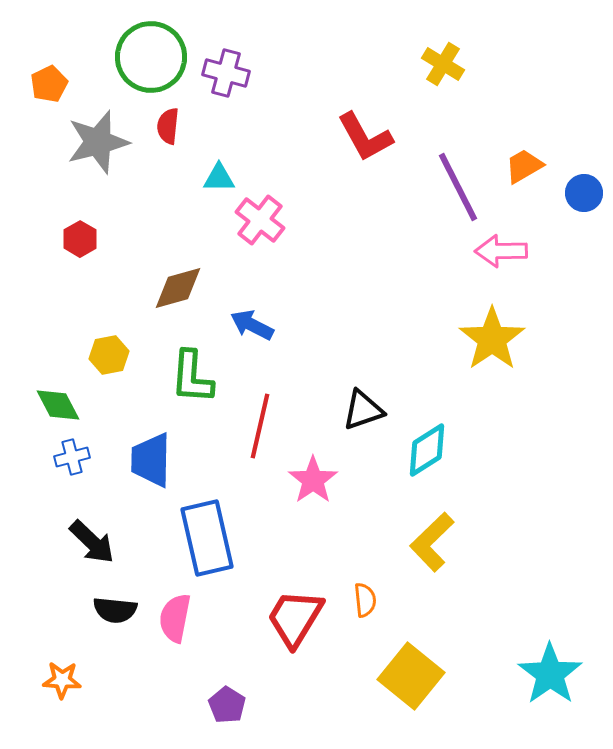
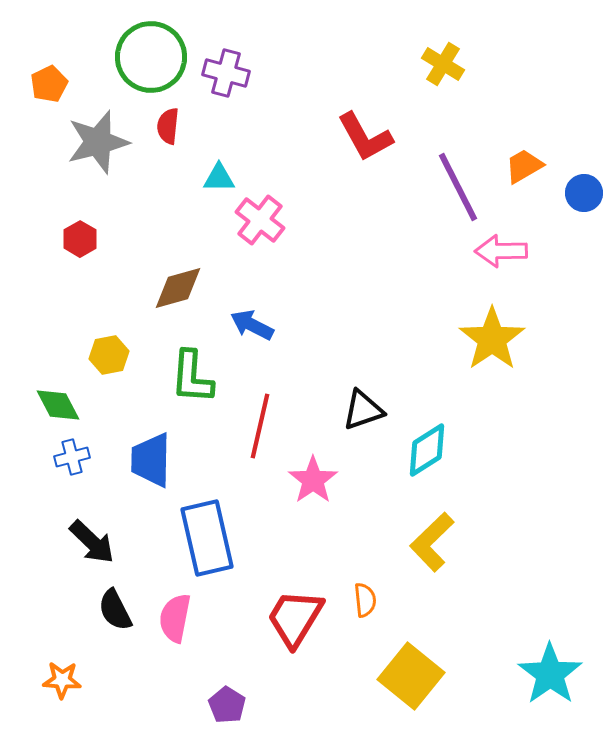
black semicircle: rotated 57 degrees clockwise
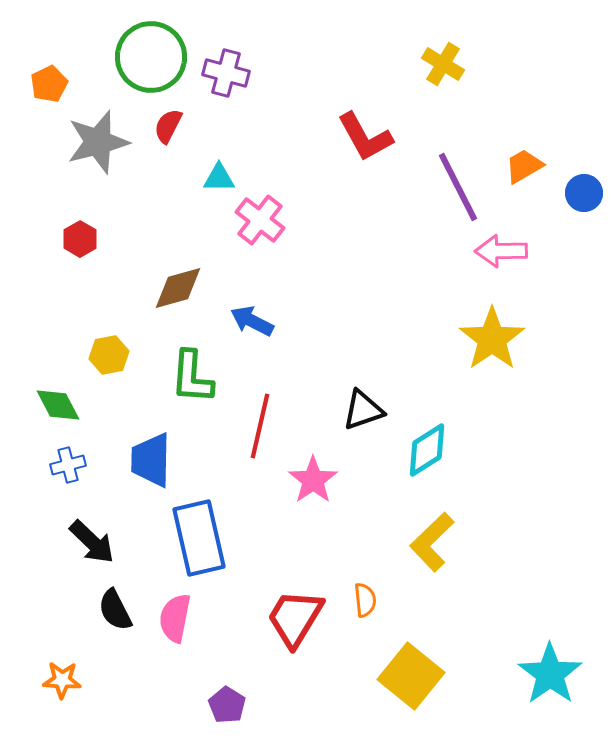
red semicircle: rotated 21 degrees clockwise
blue arrow: moved 4 px up
blue cross: moved 4 px left, 8 px down
blue rectangle: moved 8 px left
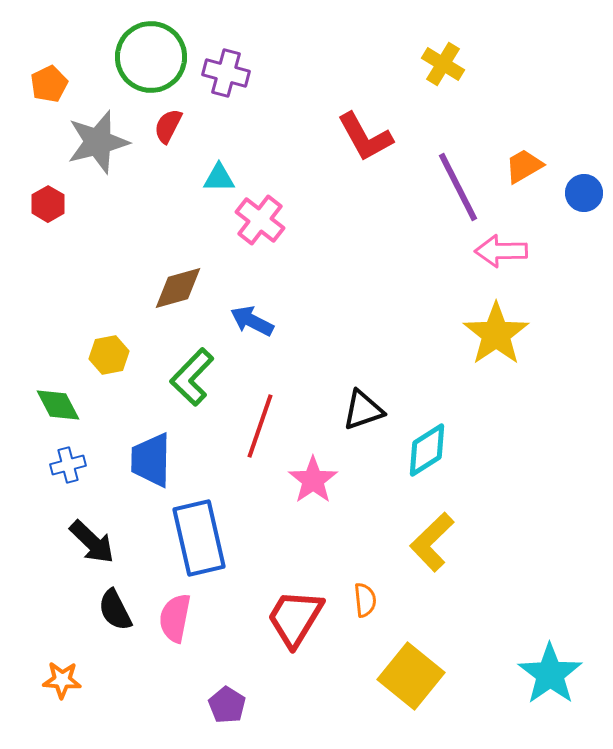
red hexagon: moved 32 px left, 35 px up
yellow star: moved 4 px right, 5 px up
green L-shape: rotated 40 degrees clockwise
red line: rotated 6 degrees clockwise
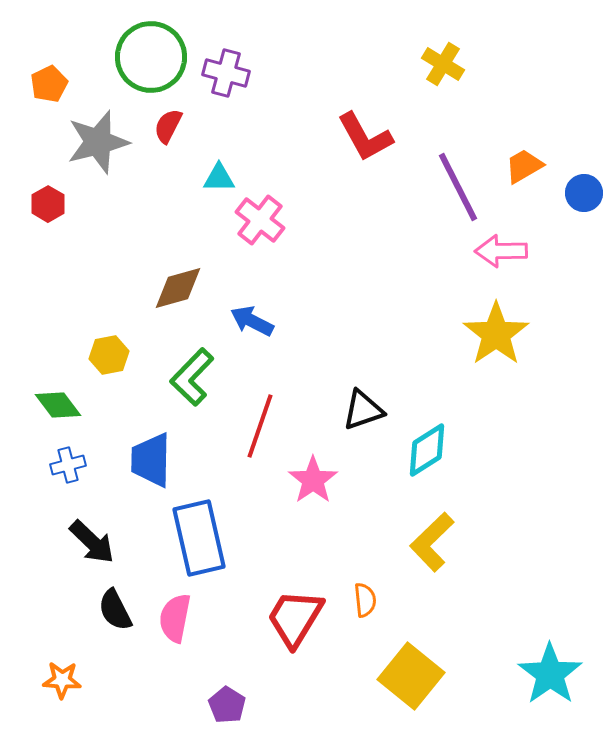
green diamond: rotated 9 degrees counterclockwise
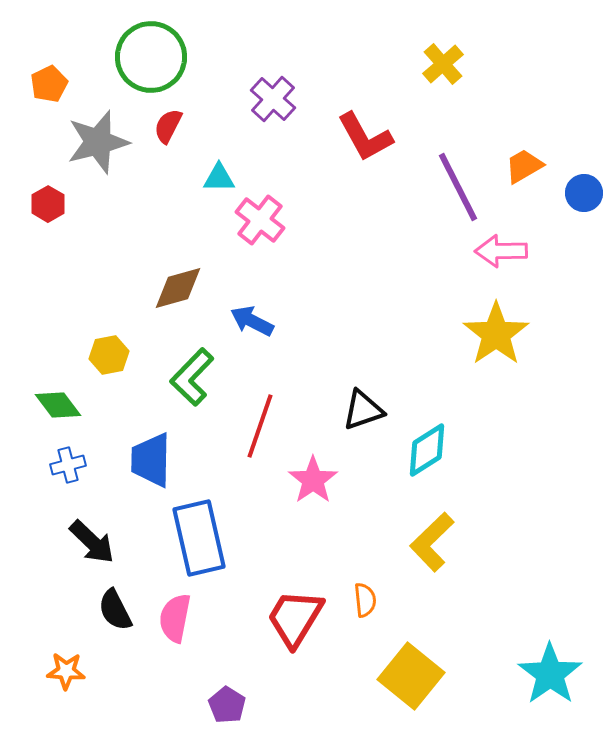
yellow cross: rotated 18 degrees clockwise
purple cross: moved 47 px right, 26 px down; rotated 27 degrees clockwise
orange star: moved 4 px right, 9 px up
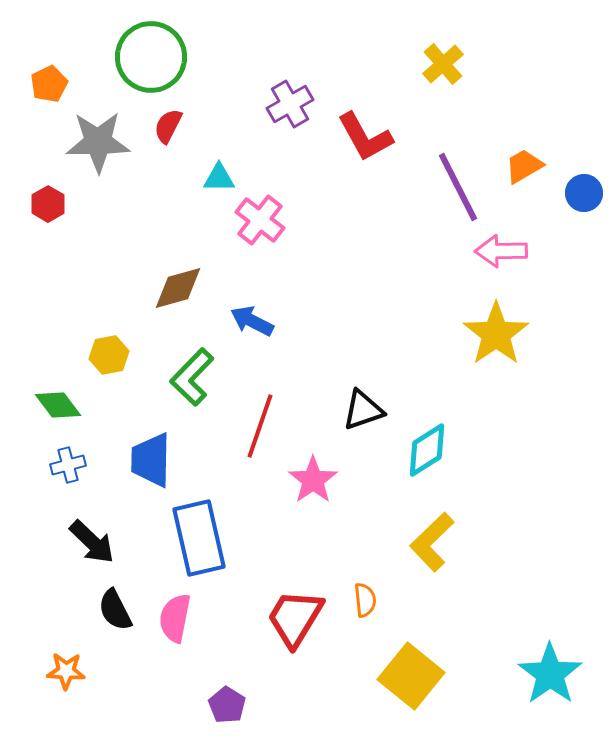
purple cross: moved 17 px right, 5 px down; rotated 18 degrees clockwise
gray star: rotated 14 degrees clockwise
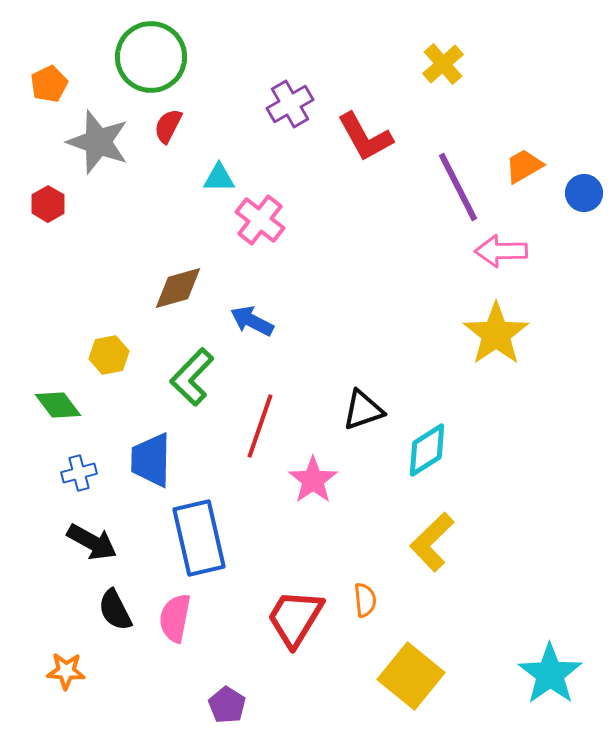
gray star: rotated 20 degrees clockwise
blue cross: moved 11 px right, 8 px down
black arrow: rotated 15 degrees counterclockwise
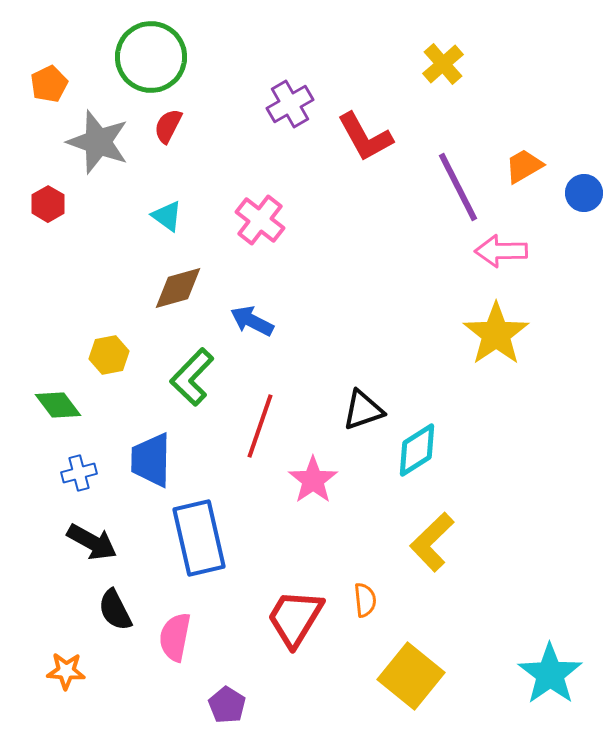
cyan triangle: moved 52 px left, 38 px down; rotated 36 degrees clockwise
cyan diamond: moved 10 px left
pink semicircle: moved 19 px down
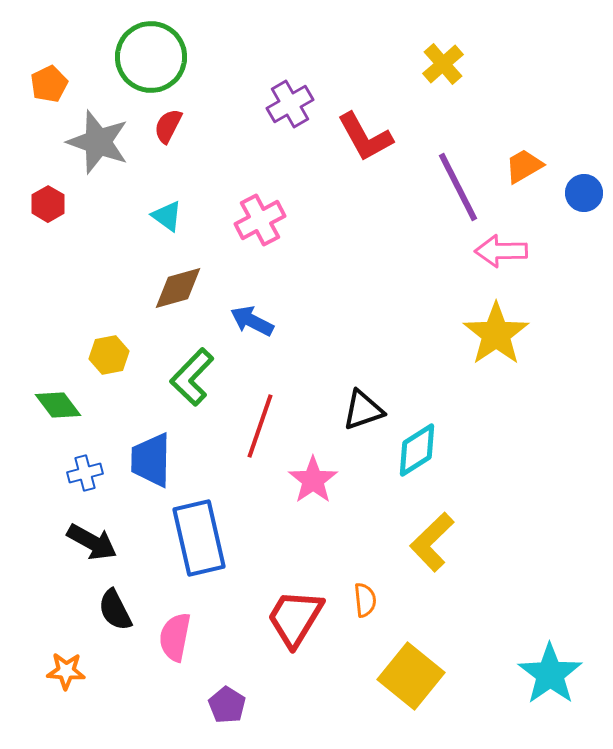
pink cross: rotated 24 degrees clockwise
blue cross: moved 6 px right
